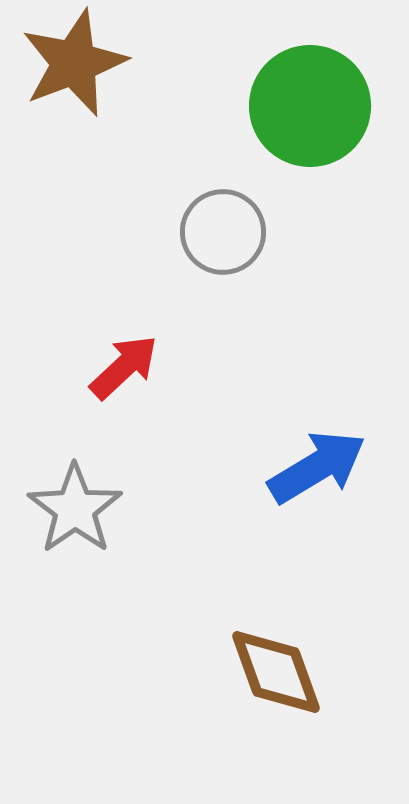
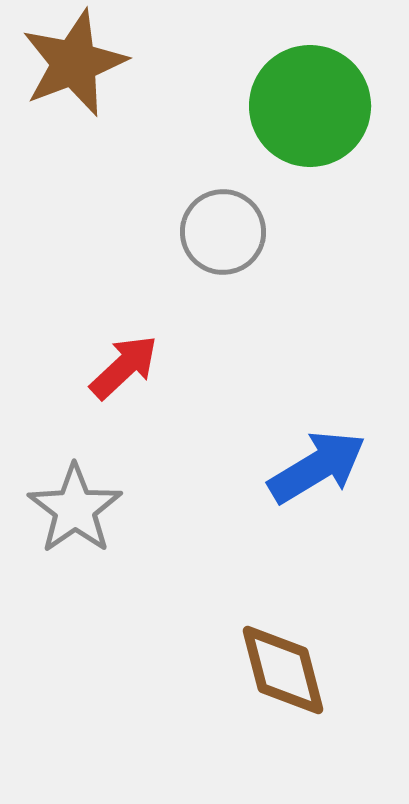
brown diamond: moved 7 px right, 2 px up; rotated 5 degrees clockwise
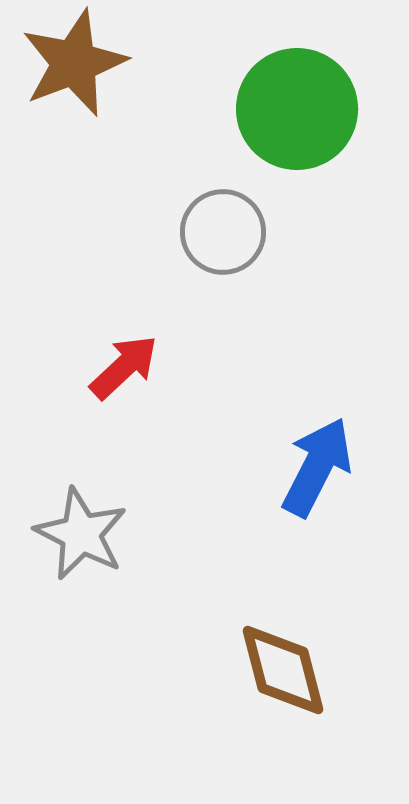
green circle: moved 13 px left, 3 px down
blue arrow: rotated 32 degrees counterclockwise
gray star: moved 6 px right, 25 px down; rotated 10 degrees counterclockwise
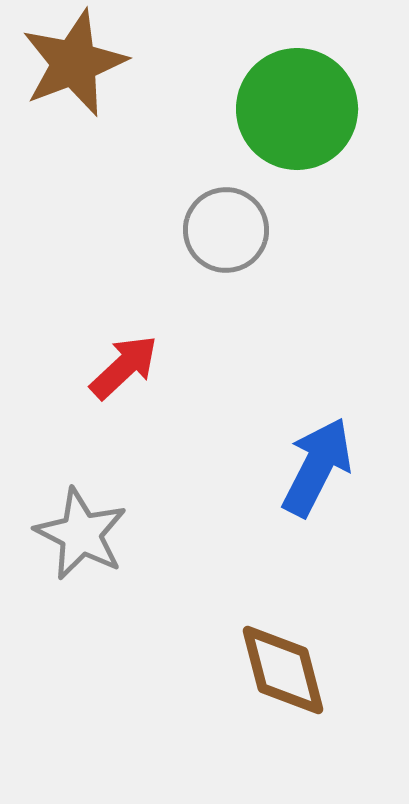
gray circle: moved 3 px right, 2 px up
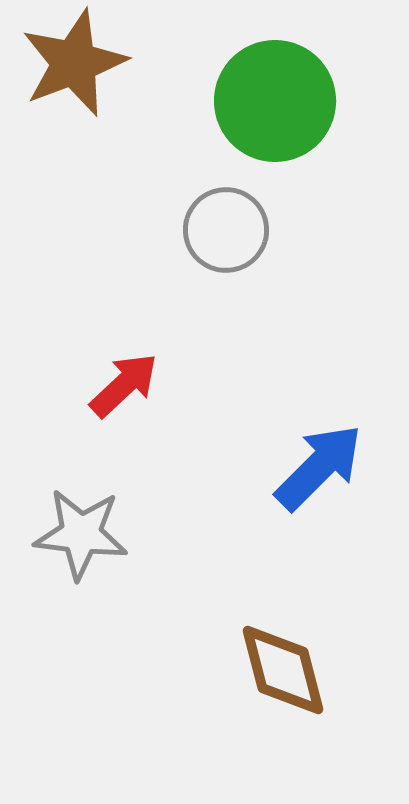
green circle: moved 22 px left, 8 px up
red arrow: moved 18 px down
blue arrow: moved 2 px right; rotated 18 degrees clockwise
gray star: rotated 20 degrees counterclockwise
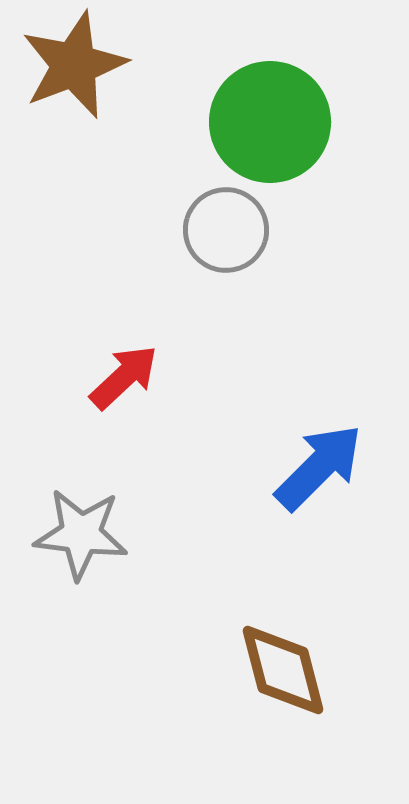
brown star: moved 2 px down
green circle: moved 5 px left, 21 px down
red arrow: moved 8 px up
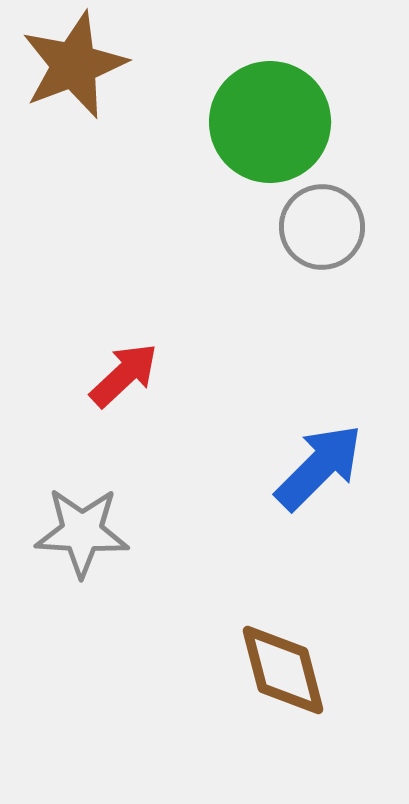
gray circle: moved 96 px right, 3 px up
red arrow: moved 2 px up
gray star: moved 1 px right, 2 px up; rotated 4 degrees counterclockwise
